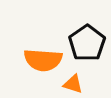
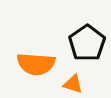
orange semicircle: moved 7 px left, 4 px down
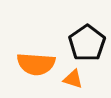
orange triangle: moved 5 px up
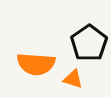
black pentagon: moved 2 px right
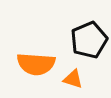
black pentagon: moved 3 px up; rotated 12 degrees clockwise
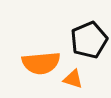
orange semicircle: moved 5 px right, 1 px up; rotated 9 degrees counterclockwise
